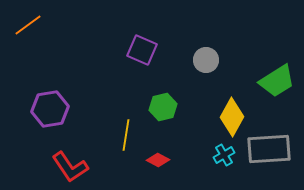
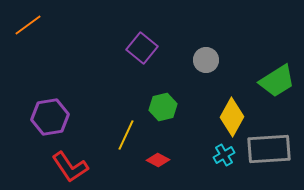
purple square: moved 2 px up; rotated 16 degrees clockwise
purple hexagon: moved 8 px down
yellow line: rotated 16 degrees clockwise
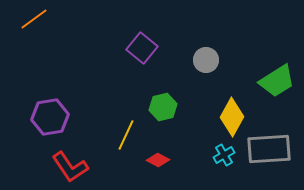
orange line: moved 6 px right, 6 px up
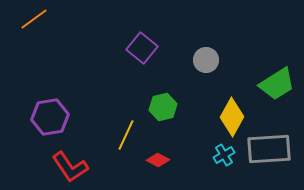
green trapezoid: moved 3 px down
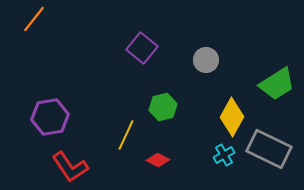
orange line: rotated 16 degrees counterclockwise
gray rectangle: rotated 30 degrees clockwise
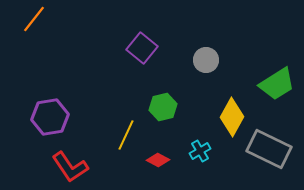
cyan cross: moved 24 px left, 4 px up
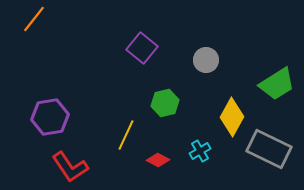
green hexagon: moved 2 px right, 4 px up
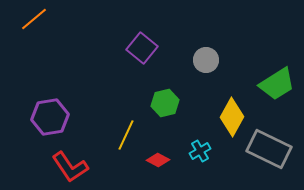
orange line: rotated 12 degrees clockwise
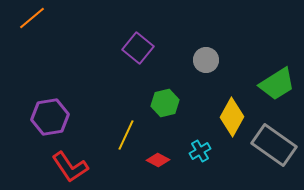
orange line: moved 2 px left, 1 px up
purple square: moved 4 px left
gray rectangle: moved 5 px right, 4 px up; rotated 9 degrees clockwise
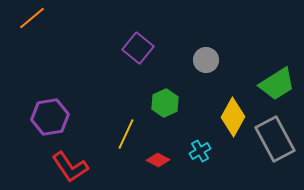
green hexagon: rotated 12 degrees counterclockwise
yellow diamond: moved 1 px right
yellow line: moved 1 px up
gray rectangle: moved 1 px right, 6 px up; rotated 27 degrees clockwise
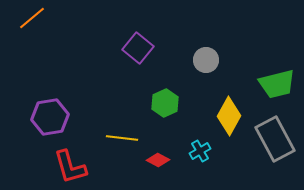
green trapezoid: rotated 18 degrees clockwise
yellow diamond: moved 4 px left, 1 px up
yellow line: moved 4 px left, 4 px down; rotated 72 degrees clockwise
red L-shape: rotated 18 degrees clockwise
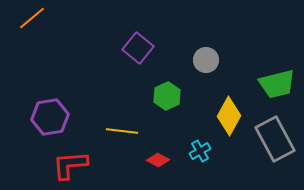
green hexagon: moved 2 px right, 7 px up
yellow line: moved 7 px up
red L-shape: moved 2 px up; rotated 102 degrees clockwise
